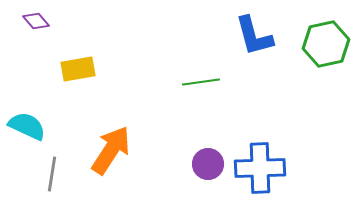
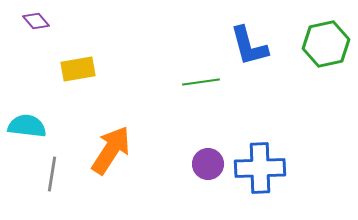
blue L-shape: moved 5 px left, 10 px down
cyan semicircle: rotated 18 degrees counterclockwise
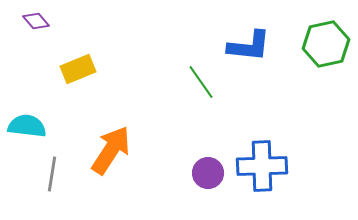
blue L-shape: rotated 69 degrees counterclockwise
yellow rectangle: rotated 12 degrees counterclockwise
green line: rotated 63 degrees clockwise
purple circle: moved 9 px down
blue cross: moved 2 px right, 2 px up
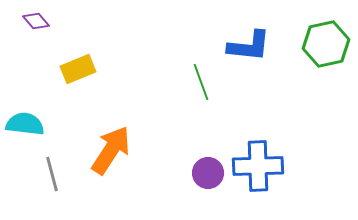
green line: rotated 15 degrees clockwise
cyan semicircle: moved 2 px left, 2 px up
blue cross: moved 4 px left
gray line: rotated 24 degrees counterclockwise
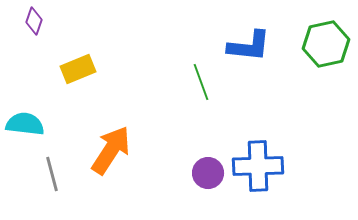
purple diamond: moved 2 px left; rotated 60 degrees clockwise
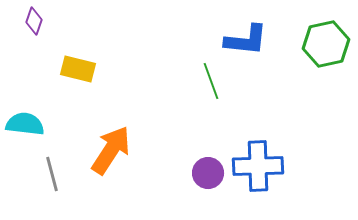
blue L-shape: moved 3 px left, 6 px up
yellow rectangle: rotated 36 degrees clockwise
green line: moved 10 px right, 1 px up
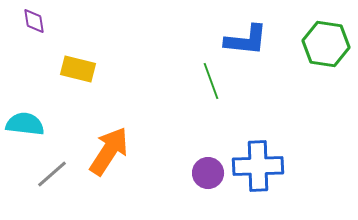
purple diamond: rotated 28 degrees counterclockwise
green hexagon: rotated 21 degrees clockwise
orange arrow: moved 2 px left, 1 px down
gray line: rotated 64 degrees clockwise
